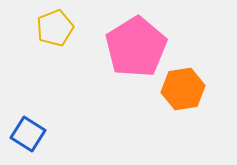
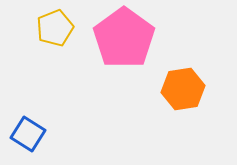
pink pentagon: moved 12 px left, 9 px up; rotated 4 degrees counterclockwise
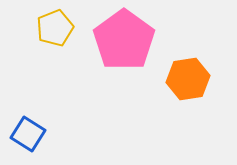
pink pentagon: moved 2 px down
orange hexagon: moved 5 px right, 10 px up
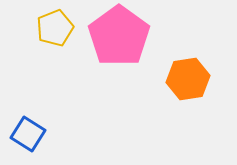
pink pentagon: moved 5 px left, 4 px up
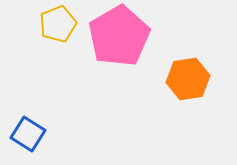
yellow pentagon: moved 3 px right, 4 px up
pink pentagon: rotated 6 degrees clockwise
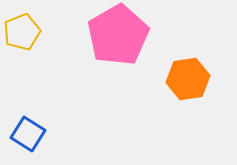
yellow pentagon: moved 36 px left, 8 px down
pink pentagon: moved 1 px left, 1 px up
